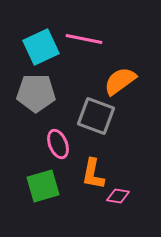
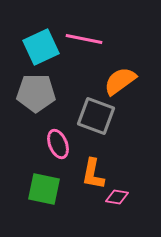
green square: moved 1 px right, 3 px down; rotated 28 degrees clockwise
pink diamond: moved 1 px left, 1 px down
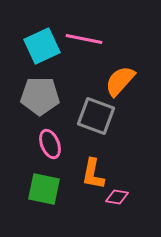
cyan square: moved 1 px right, 1 px up
orange semicircle: rotated 12 degrees counterclockwise
gray pentagon: moved 4 px right, 3 px down
pink ellipse: moved 8 px left
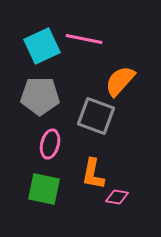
pink ellipse: rotated 36 degrees clockwise
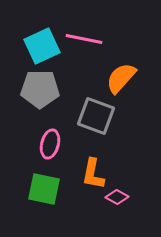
orange semicircle: moved 1 px right, 3 px up
gray pentagon: moved 7 px up
pink diamond: rotated 20 degrees clockwise
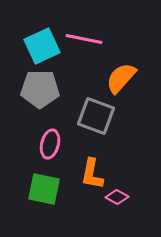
orange L-shape: moved 1 px left
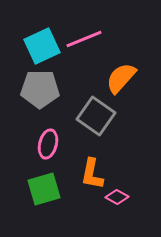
pink line: rotated 33 degrees counterclockwise
gray square: rotated 15 degrees clockwise
pink ellipse: moved 2 px left
green square: rotated 28 degrees counterclockwise
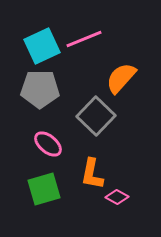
gray square: rotated 9 degrees clockwise
pink ellipse: rotated 64 degrees counterclockwise
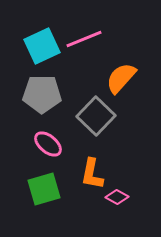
gray pentagon: moved 2 px right, 5 px down
